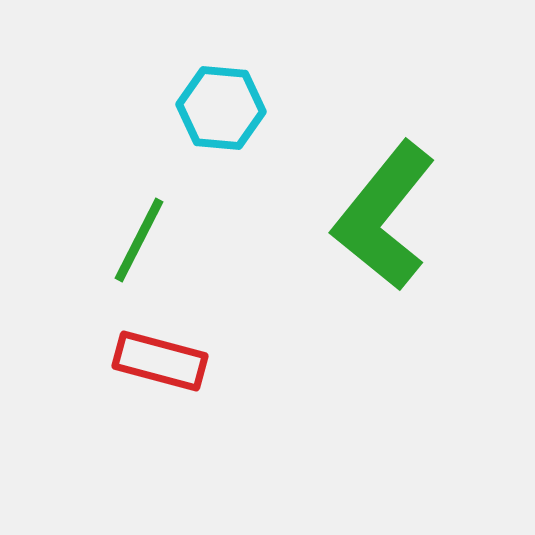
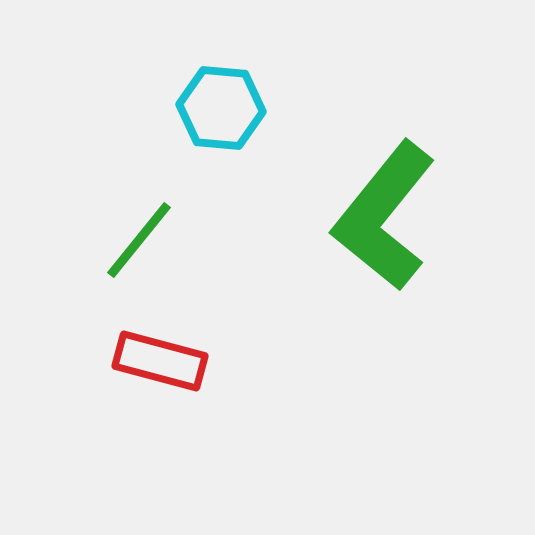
green line: rotated 12 degrees clockwise
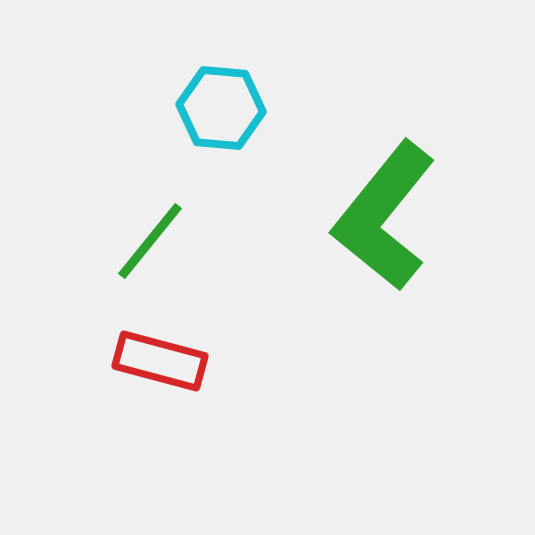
green line: moved 11 px right, 1 px down
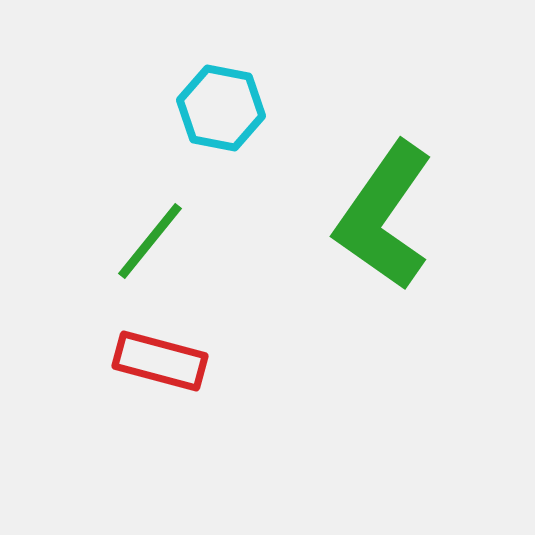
cyan hexagon: rotated 6 degrees clockwise
green L-shape: rotated 4 degrees counterclockwise
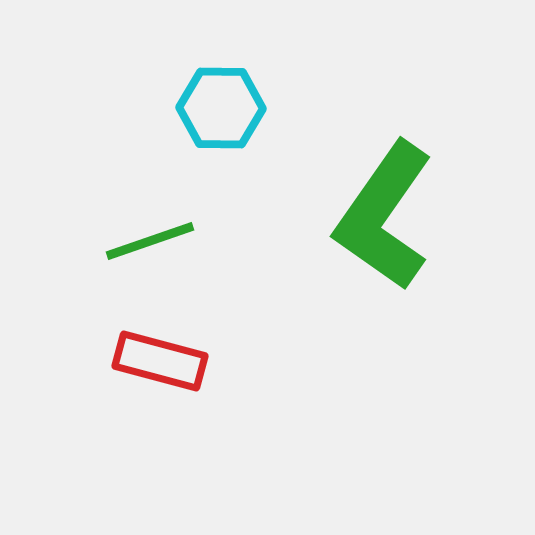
cyan hexagon: rotated 10 degrees counterclockwise
green line: rotated 32 degrees clockwise
